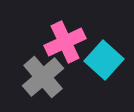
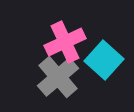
gray cross: moved 15 px right
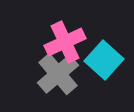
gray cross: moved 3 px up
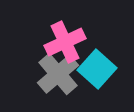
cyan square: moved 7 px left, 9 px down
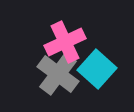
gray cross: rotated 12 degrees counterclockwise
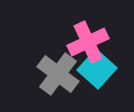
pink cross: moved 23 px right
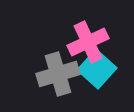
gray cross: rotated 36 degrees clockwise
